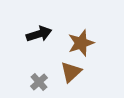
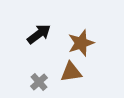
black arrow: rotated 20 degrees counterclockwise
brown triangle: rotated 35 degrees clockwise
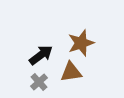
black arrow: moved 2 px right, 21 px down
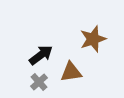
brown star: moved 12 px right, 4 px up
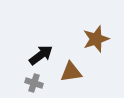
brown star: moved 3 px right
gray cross: moved 5 px left, 1 px down; rotated 30 degrees counterclockwise
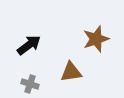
black arrow: moved 12 px left, 10 px up
gray cross: moved 4 px left, 1 px down
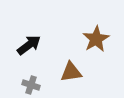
brown star: rotated 12 degrees counterclockwise
gray cross: moved 1 px right, 1 px down
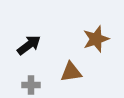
brown star: rotated 12 degrees clockwise
gray cross: rotated 18 degrees counterclockwise
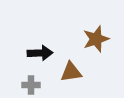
black arrow: moved 11 px right, 8 px down; rotated 35 degrees clockwise
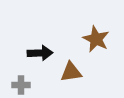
brown star: rotated 28 degrees counterclockwise
gray cross: moved 10 px left
